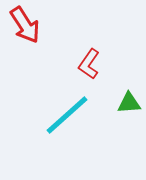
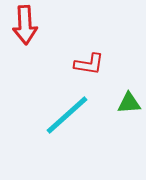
red arrow: rotated 30 degrees clockwise
red L-shape: rotated 116 degrees counterclockwise
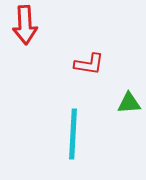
cyan line: moved 6 px right, 19 px down; rotated 45 degrees counterclockwise
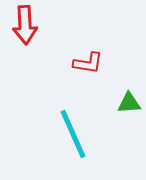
red L-shape: moved 1 px left, 1 px up
cyan line: rotated 27 degrees counterclockwise
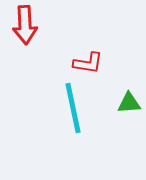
cyan line: moved 26 px up; rotated 12 degrees clockwise
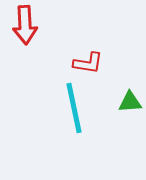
green triangle: moved 1 px right, 1 px up
cyan line: moved 1 px right
